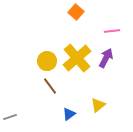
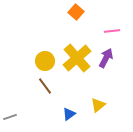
yellow circle: moved 2 px left
brown line: moved 5 px left
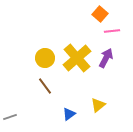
orange square: moved 24 px right, 2 px down
yellow circle: moved 3 px up
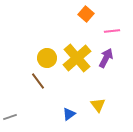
orange square: moved 14 px left
yellow circle: moved 2 px right
brown line: moved 7 px left, 5 px up
yellow triangle: rotated 28 degrees counterclockwise
